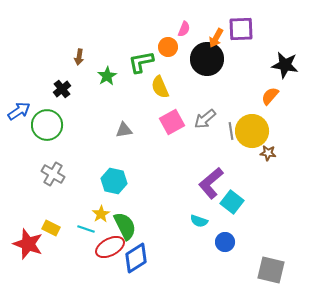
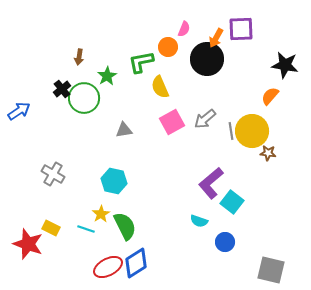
green circle: moved 37 px right, 27 px up
red ellipse: moved 2 px left, 20 px down
blue diamond: moved 5 px down
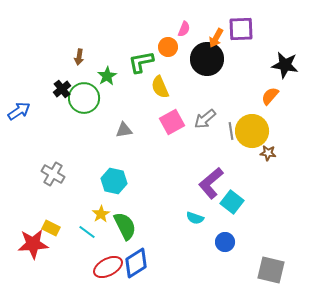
cyan semicircle: moved 4 px left, 3 px up
cyan line: moved 1 px right, 3 px down; rotated 18 degrees clockwise
red star: moved 5 px right; rotated 24 degrees counterclockwise
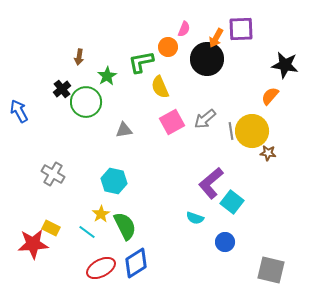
green circle: moved 2 px right, 4 px down
blue arrow: rotated 85 degrees counterclockwise
red ellipse: moved 7 px left, 1 px down
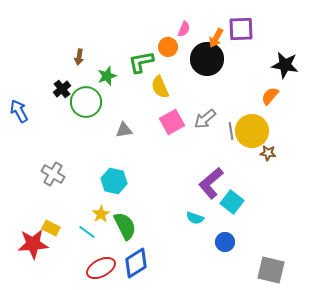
green star: rotated 12 degrees clockwise
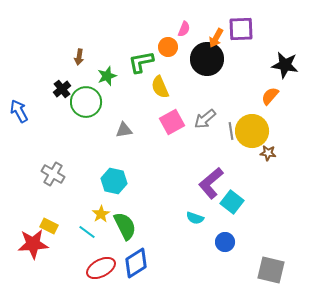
yellow rectangle: moved 2 px left, 2 px up
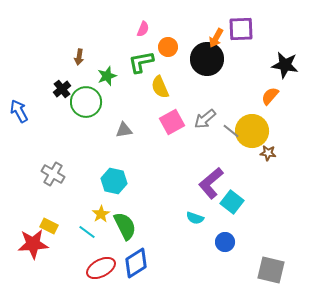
pink semicircle: moved 41 px left
gray line: rotated 42 degrees counterclockwise
